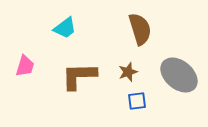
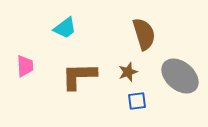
brown semicircle: moved 4 px right, 5 px down
pink trapezoid: rotated 20 degrees counterclockwise
gray ellipse: moved 1 px right, 1 px down
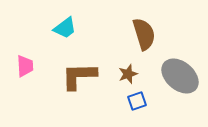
brown star: moved 2 px down
blue square: rotated 12 degrees counterclockwise
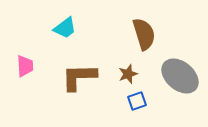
brown L-shape: moved 1 px down
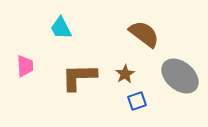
cyan trapezoid: moved 4 px left; rotated 100 degrees clockwise
brown semicircle: rotated 36 degrees counterclockwise
brown star: moved 3 px left; rotated 12 degrees counterclockwise
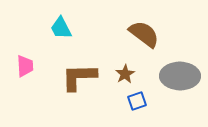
gray ellipse: rotated 39 degrees counterclockwise
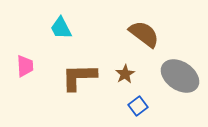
gray ellipse: rotated 33 degrees clockwise
blue square: moved 1 px right, 5 px down; rotated 18 degrees counterclockwise
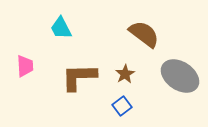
blue square: moved 16 px left
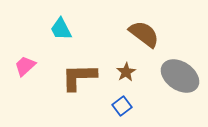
cyan trapezoid: moved 1 px down
pink trapezoid: rotated 130 degrees counterclockwise
brown star: moved 1 px right, 2 px up
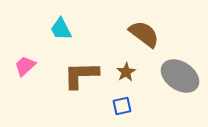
brown L-shape: moved 2 px right, 2 px up
blue square: rotated 24 degrees clockwise
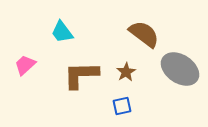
cyan trapezoid: moved 1 px right, 3 px down; rotated 10 degrees counterclockwise
pink trapezoid: moved 1 px up
gray ellipse: moved 7 px up
